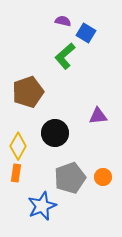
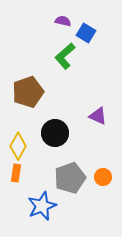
purple triangle: rotated 30 degrees clockwise
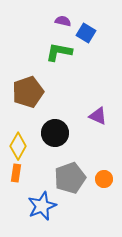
green L-shape: moved 6 px left, 4 px up; rotated 52 degrees clockwise
orange circle: moved 1 px right, 2 px down
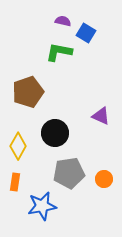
purple triangle: moved 3 px right
orange rectangle: moved 1 px left, 9 px down
gray pentagon: moved 1 px left, 5 px up; rotated 12 degrees clockwise
blue star: rotated 12 degrees clockwise
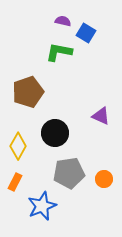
orange rectangle: rotated 18 degrees clockwise
blue star: rotated 12 degrees counterclockwise
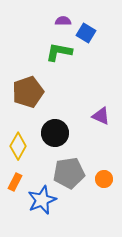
purple semicircle: rotated 14 degrees counterclockwise
blue star: moved 6 px up
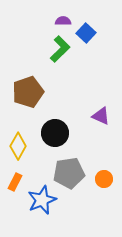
blue square: rotated 12 degrees clockwise
green L-shape: moved 1 px right, 3 px up; rotated 124 degrees clockwise
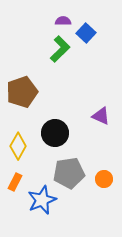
brown pentagon: moved 6 px left
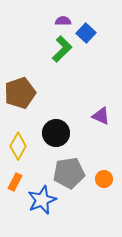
green L-shape: moved 2 px right
brown pentagon: moved 2 px left, 1 px down
black circle: moved 1 px right
